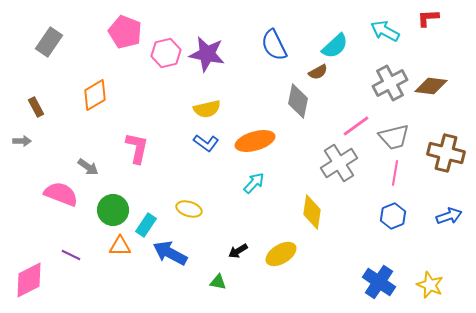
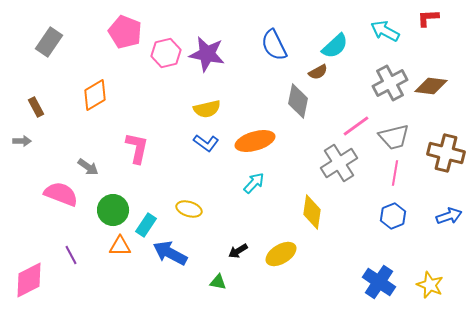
purple line at (71, 255): rotated 36 degrees clockwise
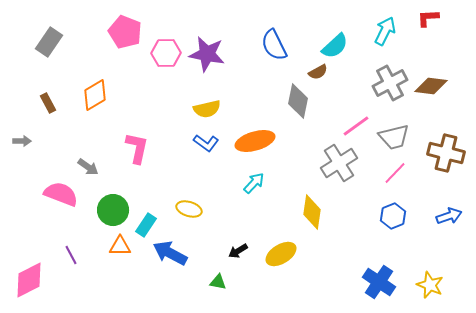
cyan arrow at (385, 31): rotated 88 degrees clockwise
pink hexagon at (166, 53): rotated 12 degrees clockwise
brown rectangle at (36, 107): moved 12 px right, 4 px up
pink line at (395, 173): rotated 35 degrees clockwise
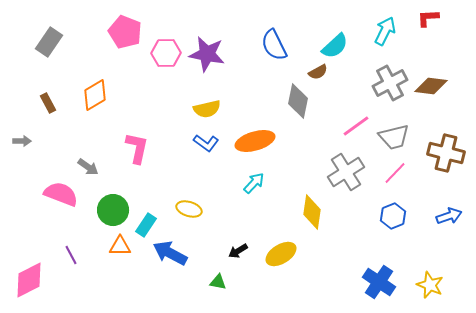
gray cross at (339, 163): moved 7 px right, 9 px down
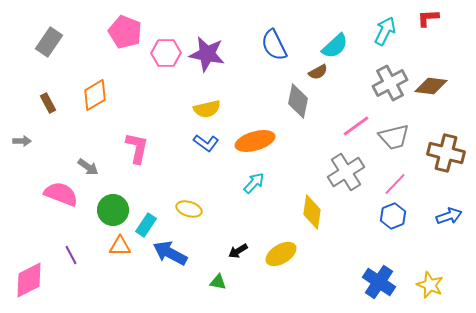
pink line at (395, 173): moved 11 px down
